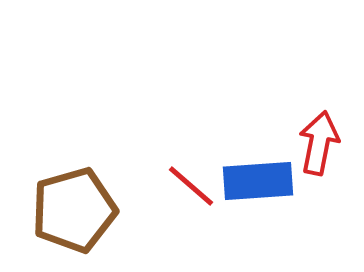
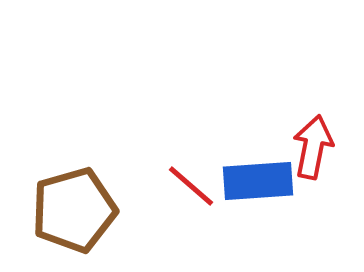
red arrow: moved 6 px left, 4 px down
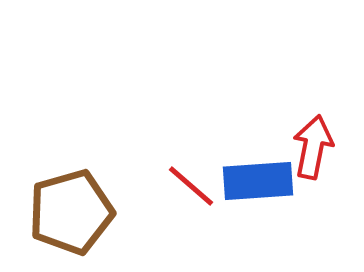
brown pentagon: moved 3 px left, 2 px down
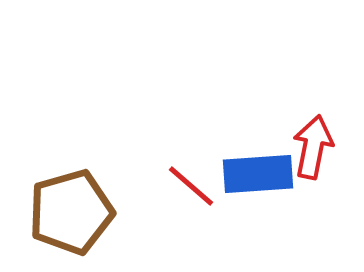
blue rectangle: moved 7 px up
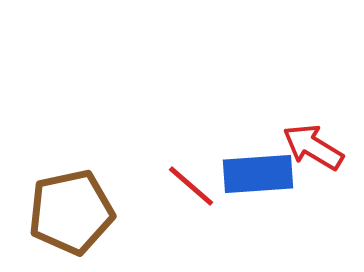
red arrow: rotated 70 degrees counterclockwise
brown pentagon: rotated 4 degrees clockwise
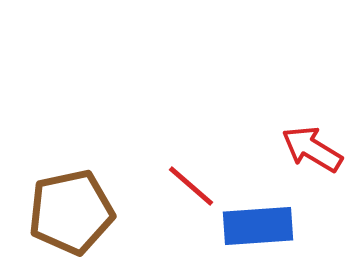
red arrow: moved 1 px left, 2 px down
blue rectangle: moved 52 px down
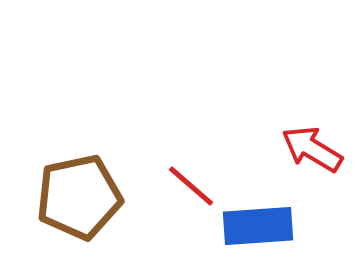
brown pentagon: moved 8 px right, 15 px up
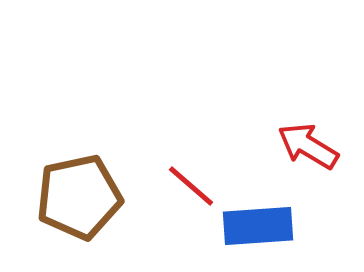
red arrow: moved 4 px left, 3 px up
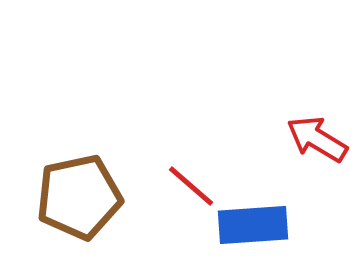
red arrow: moved 9 px right, 7 px up
blue rectangle: moved 5 px left, 1 px up
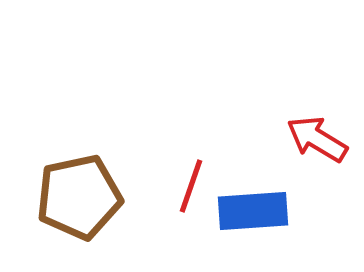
red line: rotated 68 degrees clockwise
blue rectangle: moved 14 px up
